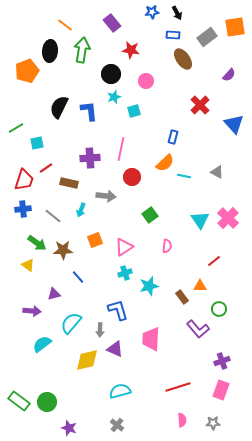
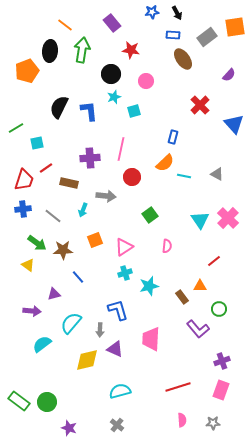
gray triangle at (217, 172): moved 2 px down
cyan arrow at (81, 210): moved 2 px right
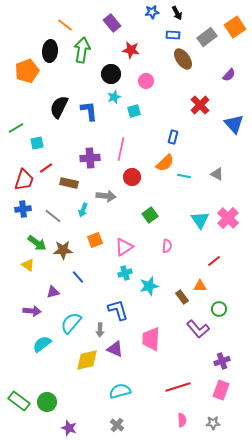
orange square at (235, 27): rotated 25 degrees counterclockwise
purple triangle at (54, 294): moved 1 px left, 2 px up
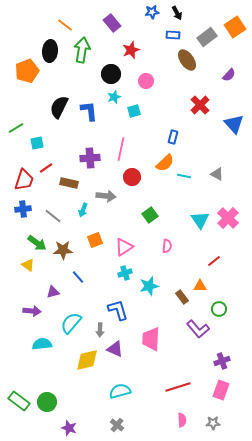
red star at (131, 50): rotated 30 degrees counterclockwise
brown ellipse at (183, 59): moved 4 px right, 1 px down
cyan semicircle at (42, 344): rotated 30 degrees clockwise
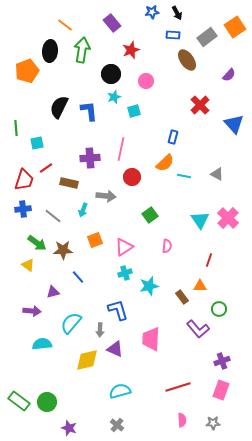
green line at (16, 128): rotated 63 degrees counterclockwise
red line at (214, 261): moved 5 px left, 1 px up; rotated 32 degrees counterclockwise
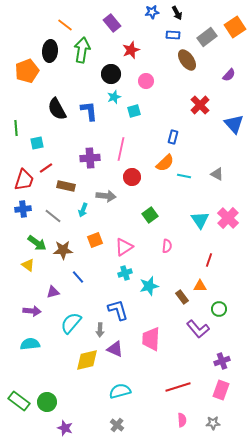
black semicircle at (59, 107): moved 2 px left, 2 px down; rotated 55 degrees counterclockwise
brown rectangle at (69, 183): moved 3 px left, 3 px down
cyan semicircle at (42, 344): moved 12 px left
purple star at (69, 428): moved 4 px left
